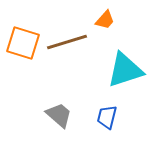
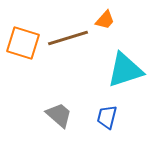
brown line: moved 1 px right, 4 px up
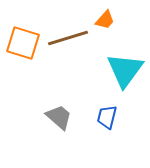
cyan triangle: rotated 36 degrees counterclockwise
gray trapezoid: moved 2 px down
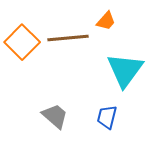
orange trapezoid: moved 1 px right, 1 px down
brown line: rotated 12 degrees clockwise
orange square: moved 1 px left, 1 px up; rotated 28 degrees clockwise
gray trapezoid: moved 4 px left, 1 px up
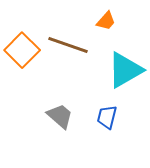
brown line: moved 7 px down; rotated 24 degrees clockwise
orange square: moved 8 px down
cyan triangle: rotated 24 degrees clockwise
gray trapezoid: moved 5 px right
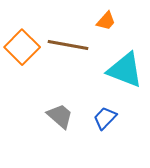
brown line: rotated 9 degrees counterclockwise
orange square: moved 3 px up
cyan triangle: rotated 51 degrees clockwise
blue trapezoid: moved 2 px left, 1 px down; rotated 30 degrees clockwise
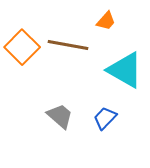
cyan triangle: rotated 9 degrees clockwise
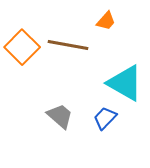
cyan triangle: moved 13 px down
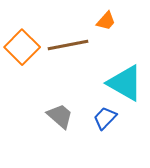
brown line: rotated 21 degrees counterclockwise
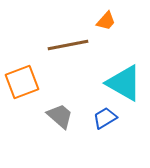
orange square: moved 35 px down; rotated 24 degrees clockwise
cyan triangle: moved 1 px left
blue trapezoid: rotated 15 degrees clockwise
